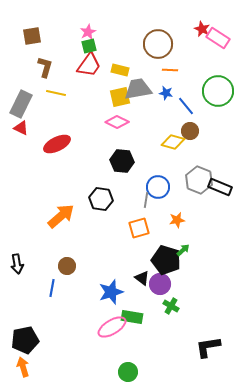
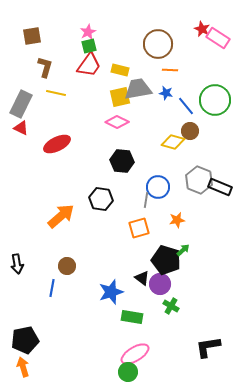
green circle at (218, 91): moved 3 px left, 9 px down
pink ellipse at (112, 327): moved 23 px right, 27 px down
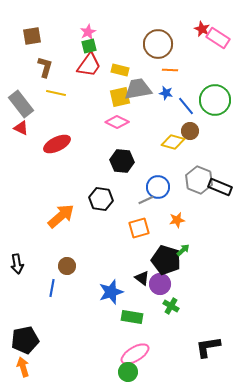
gray rectangle at (21, 104): rotated 64 degrees counterclockwise
gray line at (146, 200): rotated 56 degrees clockwise
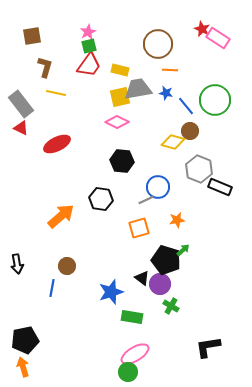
gray hexagon at (199, 180): moved 11 px up
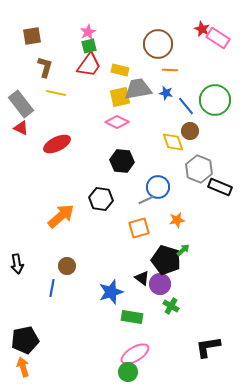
yellow diamond at (173, 142): rotated 55 degrees clockwise
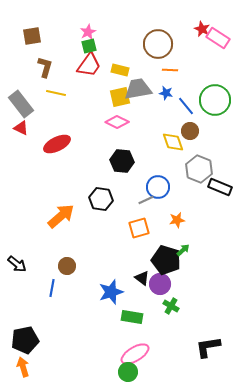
black arrow at (17, 264): rotated 42 degrees counterclockwise
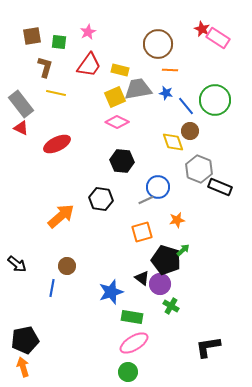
green square at (89, 46): moved 30 px left, 4 px up; rotated 21 degrees clockwise
yellow square at (120, 97): moved 5 px left; rotated 10 degrees counterclockwise
orange square at (139, 228): moved 3 px right, 4 px down
pink ellipse at (135, 354): moved 1 px left, 11 px up
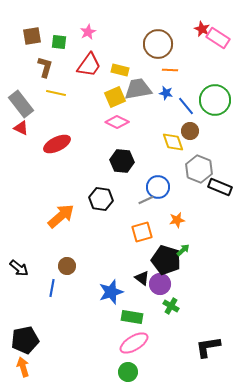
black arrow at (17, 264): moved 2 px right, 4 px down
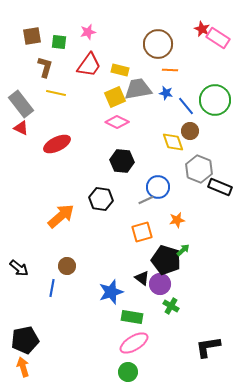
pink star at (88, 32): rotated 14 degrees clockwise
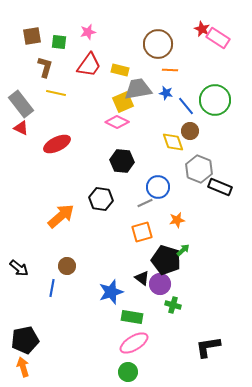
yellow square at (115, 97): moved 8 px right, 5 px down
gray line at (146, 200): moved 1 px left, 3 px down
green cross at (171, 306): moved 2 px right, 1 px up; rotated 14 degrees counterclockwise
